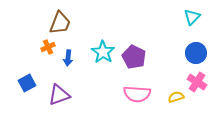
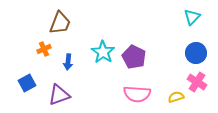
orange cross: moved 4 px left, 2 px down
blue arrow: moved 4 px down
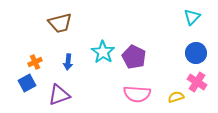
brown trapezoid: rotated 55 degrees clockwise
orange cross: moved 9 px left, 13 px down
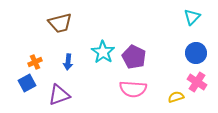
pink semicircle: moved 4 px left, 5 px up
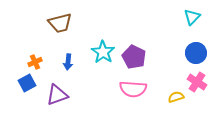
purple triangle: moved 2 px left
